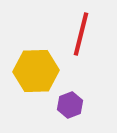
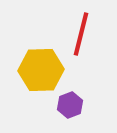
yellow hexagon: moved 5 px right, 1 px up
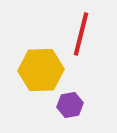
purple hexagon: rotated 10 degrees clockwise
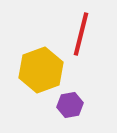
yellow hexagon: rotated 18 degrees counterclockwise
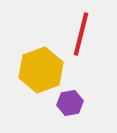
purple hexagon: moved 2 px up
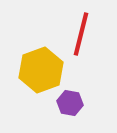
purple hexagon: rotated 20 degrees clockwise
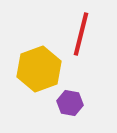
yellow hexagon: moved 2 px left, 1 px up
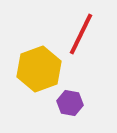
red line: rotated 12 degrees clockwise
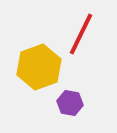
yellow hexagon: moved 2 px up
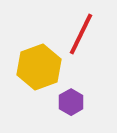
purple hexagon: moved 1 px right, 1 px up; rotated 20 degrees clockwise
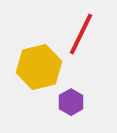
yellow hexagon: rotated 6 degrees clockwise
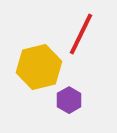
purple hexagon: moved 2 px left, 2 px up
